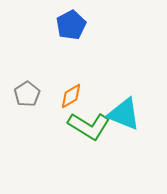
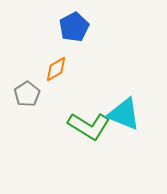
blue pentagon: moved 3 px right, 2 px down
orange diamond: moved 15 px left, 27 px up
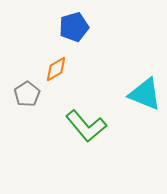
blue pentagon: rotated 12 degrees clockwise
cyan triangle: moved 21 px right, 20 px up
green L-shape: moved 3 px left; rotated 18 degrees clockwise
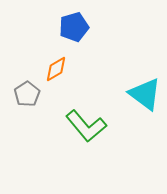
cyan triangle: rotated 15 degrees clockwise
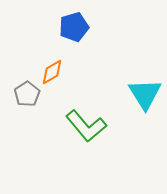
orange diamond: moved 4 px left, 3 px down
cyan triangle: rotated 21 degrees clockwise
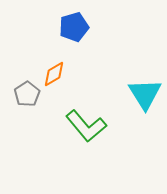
orange diamond: moved 2 px right, 2 px down
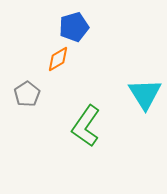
orange diamond: moved 4 px right, 15 px up
green L-shape: rotated 75 degrees clockwise
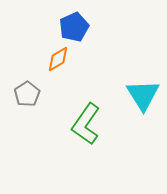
blue pentagon: rotated 8 degrees counterclockwise
cyan triangle: moved 2 px left, 1 px down
green L-shape: moved 2 px up
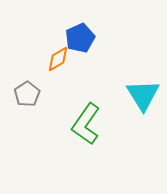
blue pentagon: moved 6 px right, 11 px down
